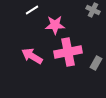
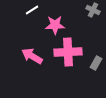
pink cross: rotated 8 degrees clockwise
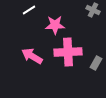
white line: moved 3 px left
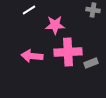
gray cross: rotated 16 degrees counterclockwise
pink arrow: rotated 25 degrees counterclockwise
gray rectangle: moved 5 px left; rotated 40 degrees clockwise
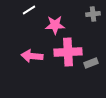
gray cross: moved 4 px down; rotated 16 degrees counterclockwise
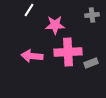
white line: rotated 24 degrees counterclockwise
gray cross: moved 1 px left, 1 px down
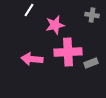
gray cross: rotated 16 degrees clockwise
pink star: rotated 12 degrees counterclockwise
pink arrow: moved 3 px down
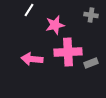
gray cross: moved 1 px left
